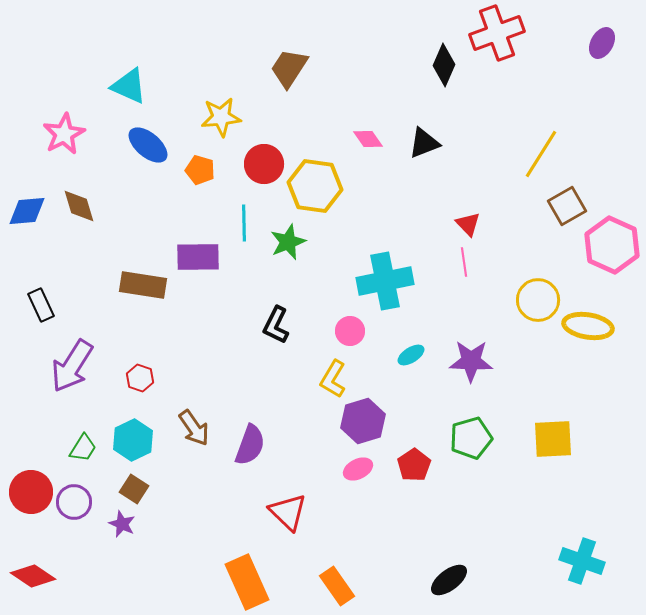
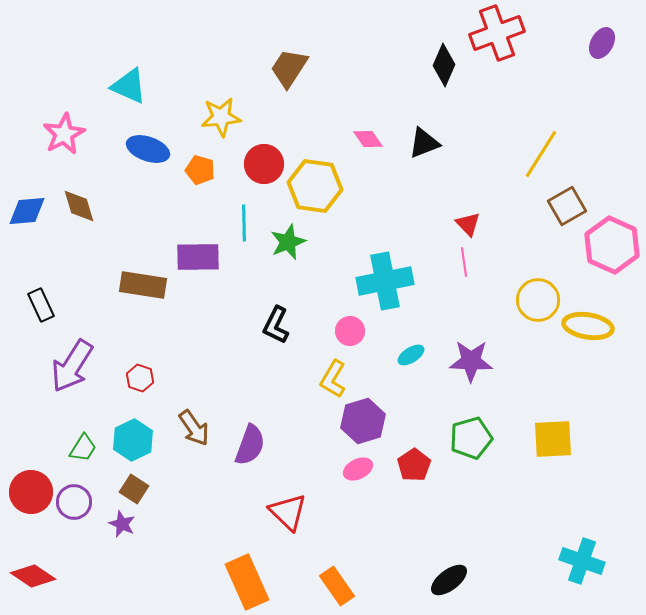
blue ellipse at (148, 145): moved 4 px down; rotated 21 degrees counterclockwise
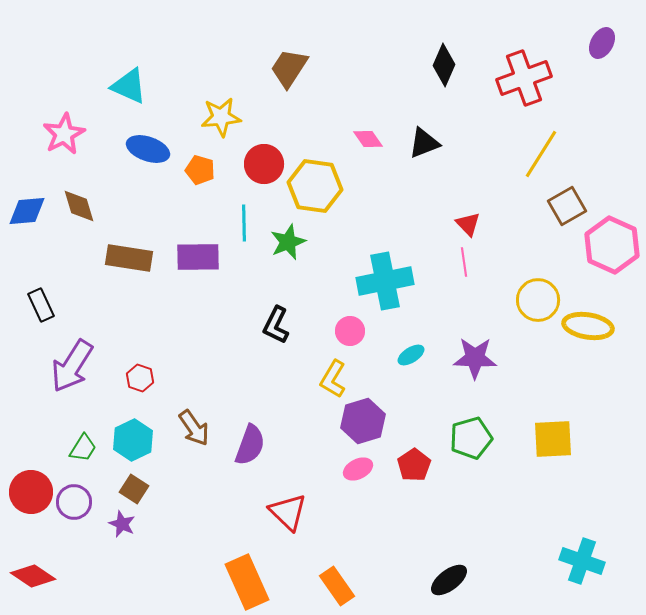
red cross at (497, 33): moved 27 px right, 45 px down
brown rectangle at (143, 285): moved 14 px left, 27 px up
purple star at (471, 361): moved 4 px right, 3 px up
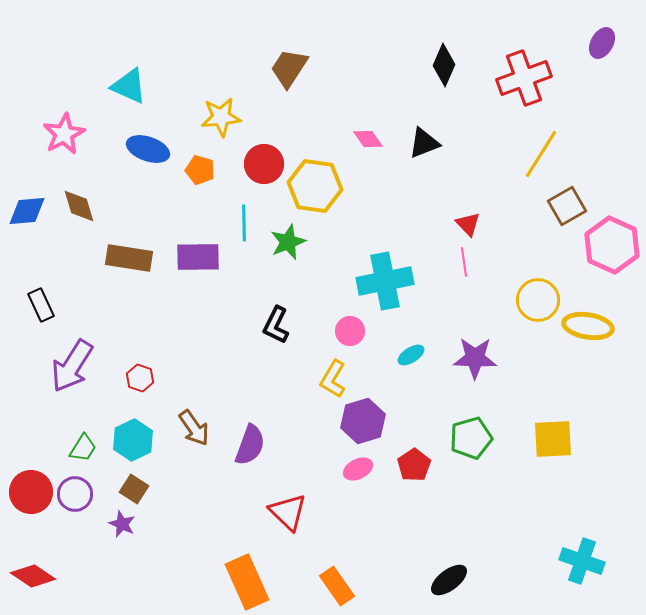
purple circle at (74, 502): moved 1 px right, 8 px up
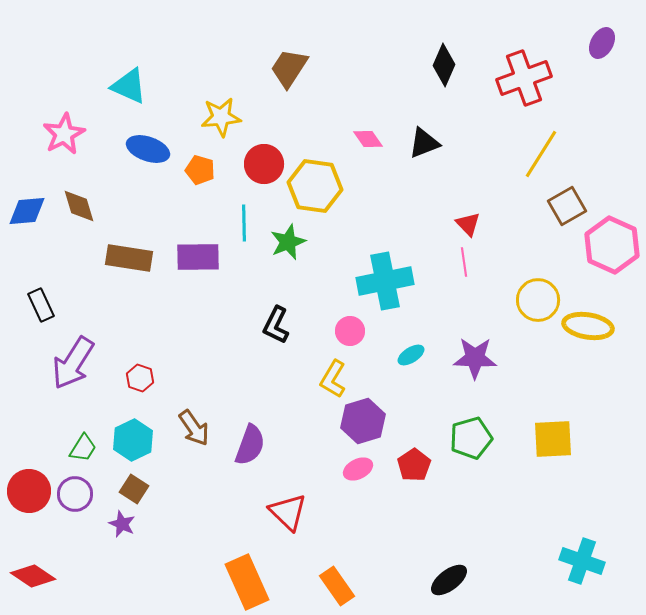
purple arrow at (72, 366): moved 1 px right, 3 px up
red circle at (31, 492): moved 2 px left, 1 px up
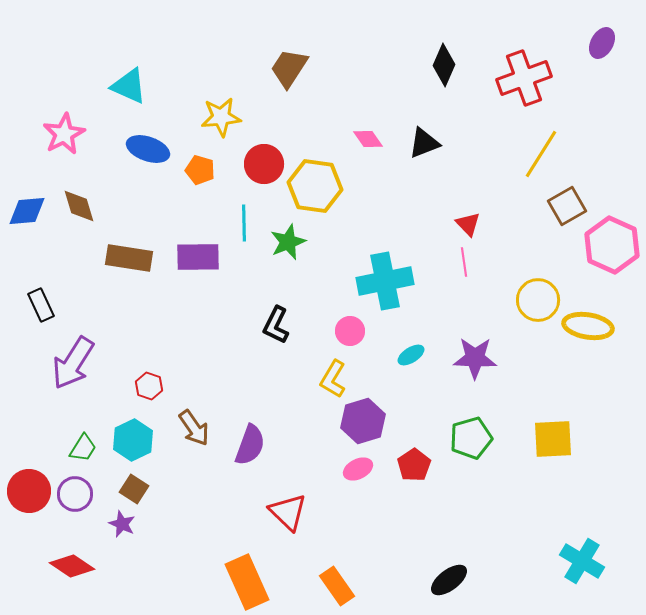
red hexagon at (140, 378): moved 9 px right, 8 px down
cyan cross at (582, 561): rotated 12 degrees clockwise
red diamond at (33, 576): moved 39 px right, 10 px up
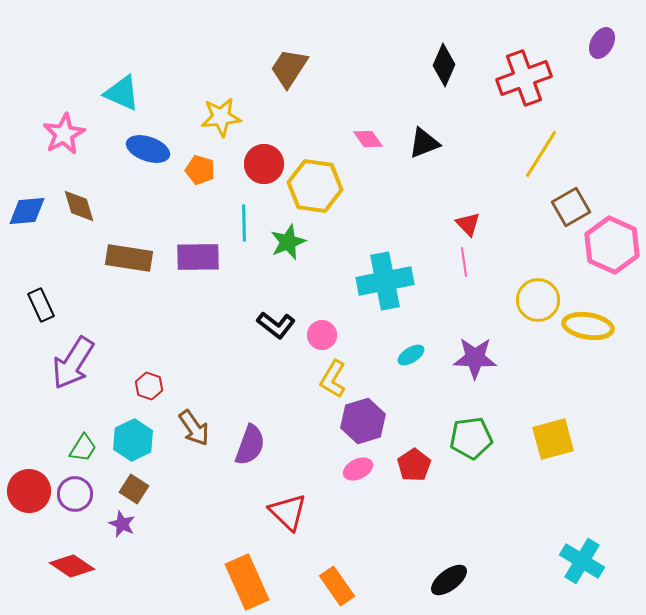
cyan triangle at (129, 86): moved 7 px left, 7 px down
brown square at (567, 206): moved 4 px right, 1 px down
black L-shape at (276, 325): rotated 78 degrees counterclockwise
pink circle at (350, 331): moved 28 px left, 4 px down
green pentagon at (471, 438): rotated 9 degrees clockwise
yellow square at (553, 439): rotated 12 degrees counterclockwise
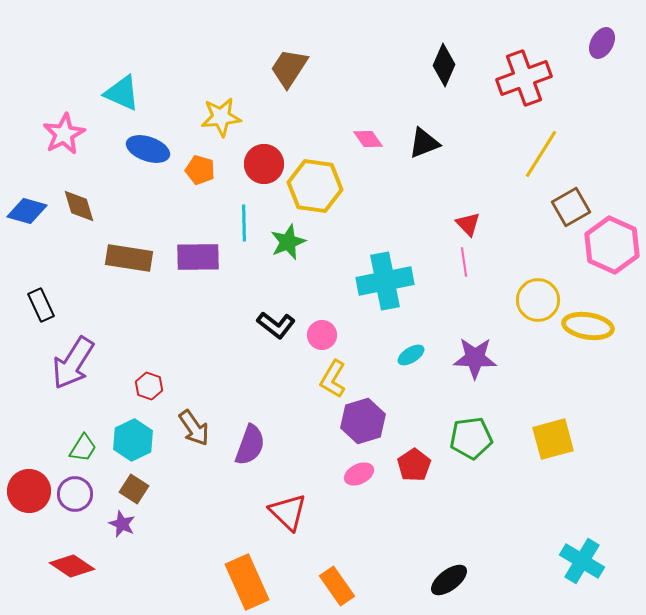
blue diamond at (27, 211): rotated 21 degrees clockwise
pink ellipse at (358, 469): moved 1 px right, 5 px down
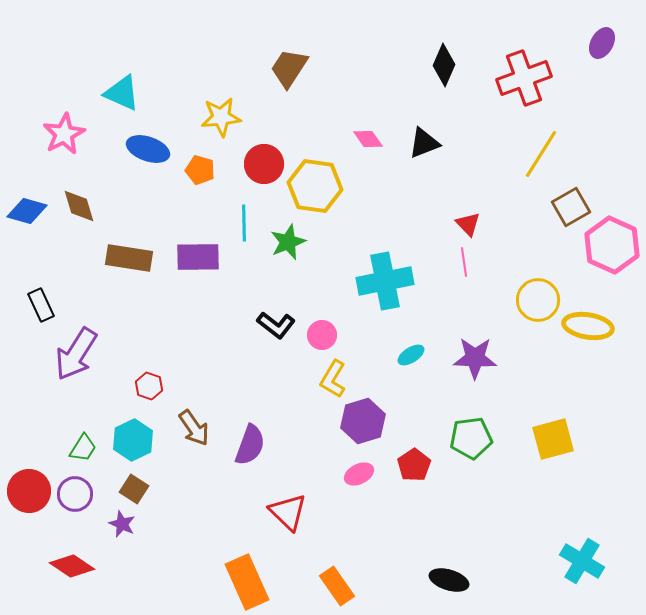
purple arrow at (73, 363): moved 3 px right, 9 px up
black ellipse at (449, 580): rotated 54 degrees clockwise
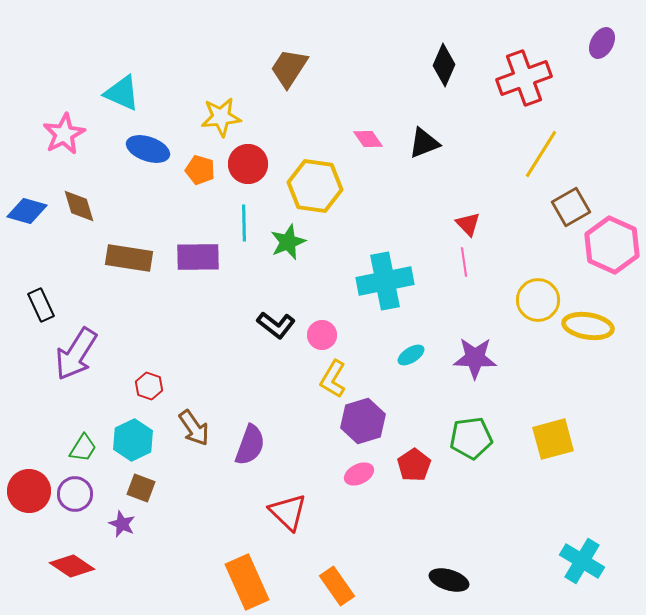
red circle at (264, 164): moved 16 px left
brown square at (134, 489): moved 7 px right, 1 px up; rotated 12 degrees counterclockwise
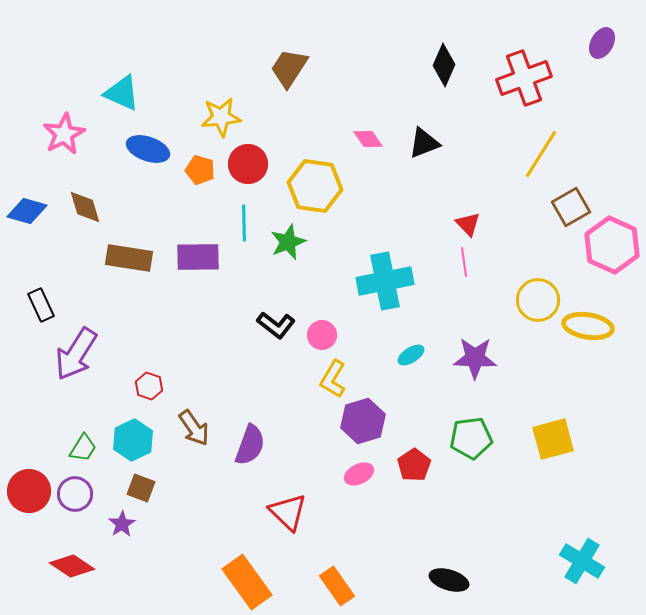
brown diamond at (79, 206): moved 6 px right, 1 px down
purple star at (122, 524): rotated 16 degrees clockwise
orange rectangle at (247, 582): rotated 12 degrees counterclockwise
